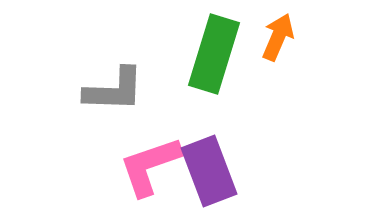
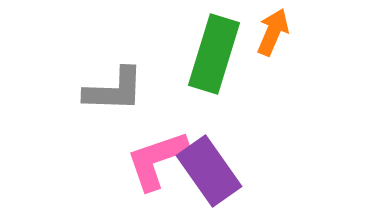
orange arrow: moved 5 px left, 5 px up
pink L-shape: moved 7 px right, 6 px up
purple rectangle: rotated 14 degrees counterclockwise
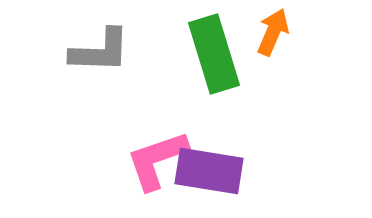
green rectangle: rotated 34 degrees counterclockwise
gray L-shape: moved 14 px left, 39 px up
purple rectangle: rotated 46 degrees counterclockwise
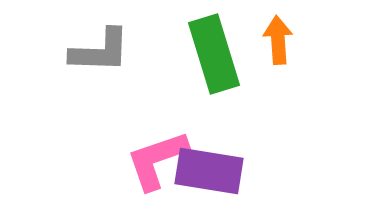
orange arrow: moved 5 px right, 8 px down; rotated 27 degrees counterclockwise
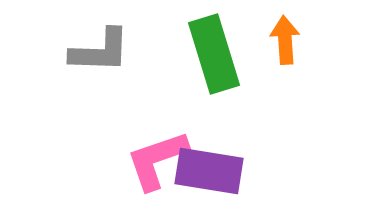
orange arrow: moved 7 px right
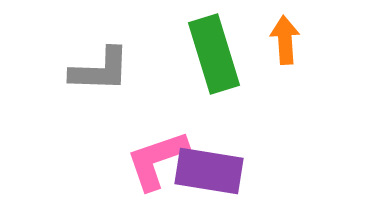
gray L-shape: moved 19 px down
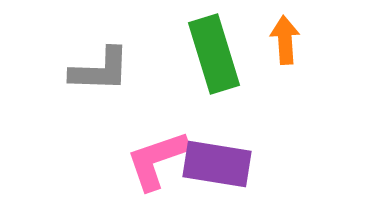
purple rectangle: moved 8 px right, 7 px up
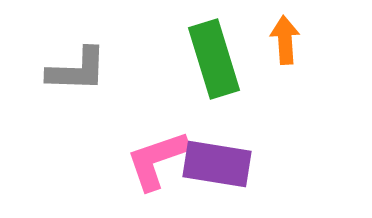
green rectangle: moved 5 px down
gray L-shape: moved 23 px left
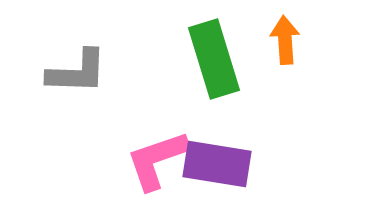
gray L-shape: moved 2 px down
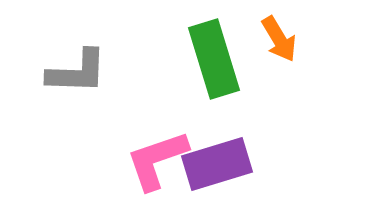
orange arrow: moved 6 px left, 1 px up; rotated 153 degrees clockwise
purple rectangle: rotated 26 degrees counterclockwise
